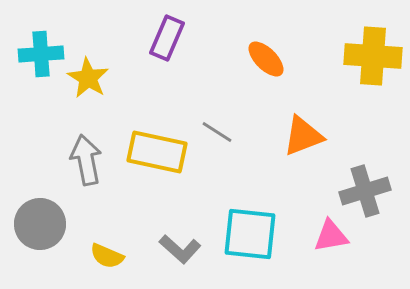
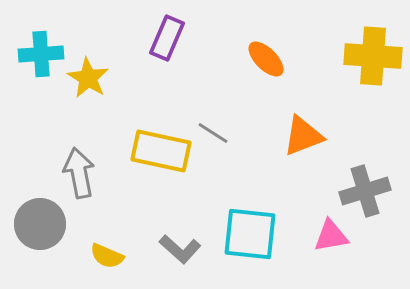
gray line: moved 4 px left, 1 px down
yellow rectangle: moved 4 px right, 1 px up
gray arrow: moved 7 px left, 13 px down
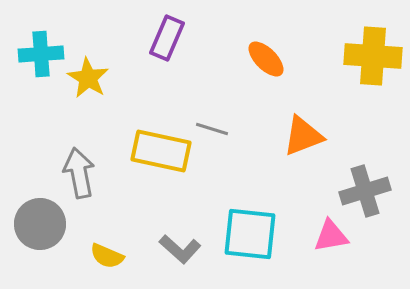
gray line: moved 1 px left, 4 px up; rotated 16 degrees counterclockwise
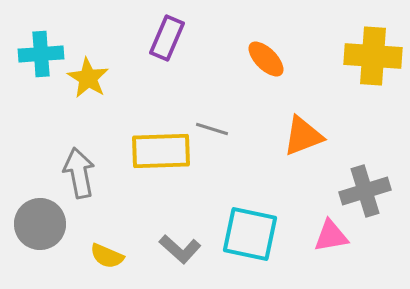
yellow rectangle: rotated 14 degrees counterclockwise
cyan square: rotated 6 degrees clockwise
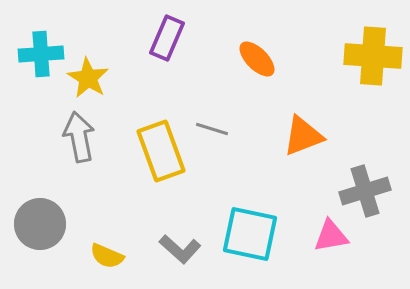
orange ellipse: moved 9 px left
yellow rectangle: rotated 72 degrees clockwise
gray arrow: moved 36 px up
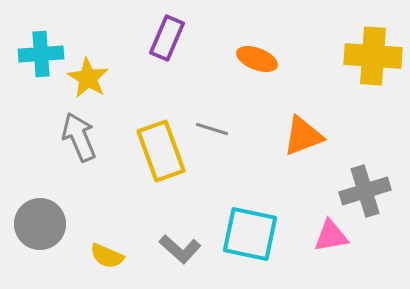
orange ellipse: rotated 24 degrees counterclockwise
gray arrow: rotated 12 degrees counterclockwise
